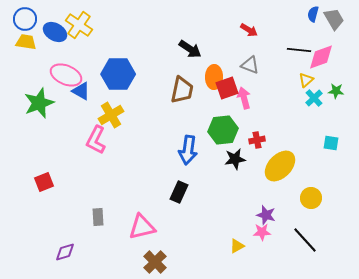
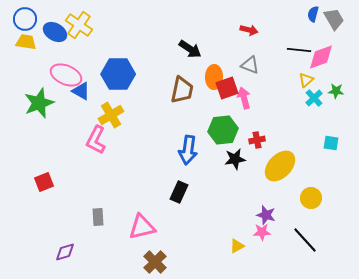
red arrow at (249, 30): rotated 18 degrees counterclockwise
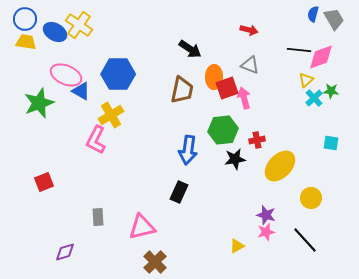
green star at (336, 91): moved 5 px left
pink star at (262, 232): moved 4 px right; rotated 12 degrees counterclockwise
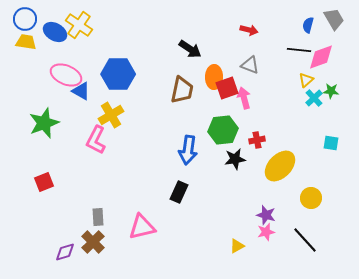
blue semicircle at (313, 14): moved 5 px left, 11 px down
green star at (39, 103): moved 5 px right, 20 px down
brown cross at (155, 262): moved 62 px left, 20 px up
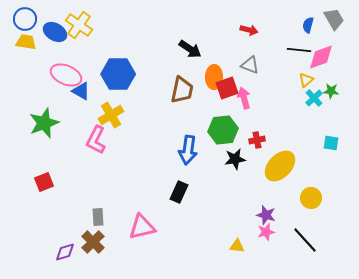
yellow triangle at (237, 246): rotated 35 degrees clockwise
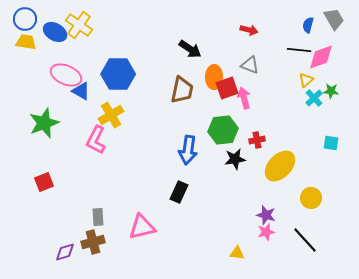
brown cross at (93, 242): rotated 30 degrees clockwise
yellow triangle at (237, 246): moved 7 px down
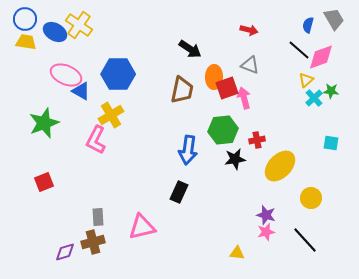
black line at (299, 50): rotated 35 degrees clockwise
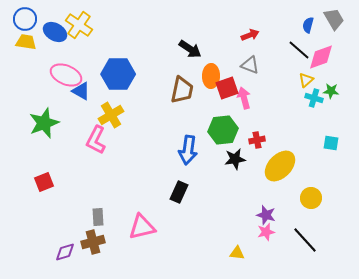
red arrow at (249, 30): moved 1 px right, 5 px down; rotated 36 degrees counterclockwise
orange ellipse at (214, 77): moved 3 px left, 1 px up
cyan cross at (314, 98): rotated 30 degrees counterclockwise
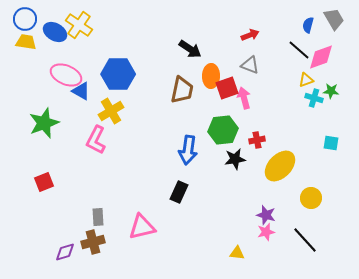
yellow triangle at (306, 80): rotated 21 degrees clockwise
yellow cross at (111, 115): moved 4 px up
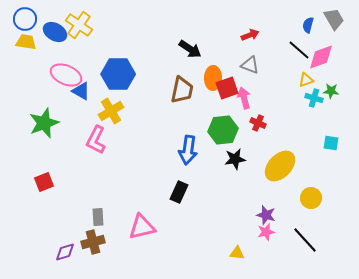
orange ellipse at (211, 76): moved 2 px right, 2 px down
red cross at (257, 140): moved 1 px right, 17 px up; rotated 35 degrees clockwise
